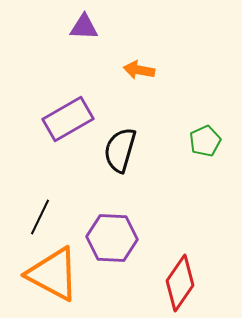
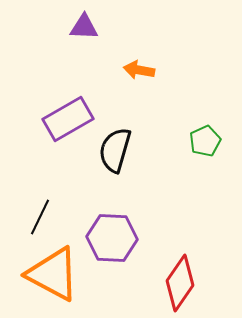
black semicircle: moved 5 px left
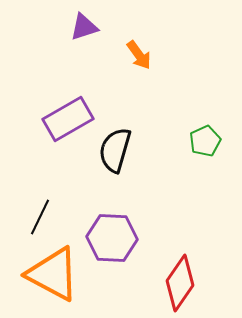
purple triangle: rotated 20 degrees counterclockwise
orange arrow: moved 15 px up; rotated 136 degrees counterclockwise
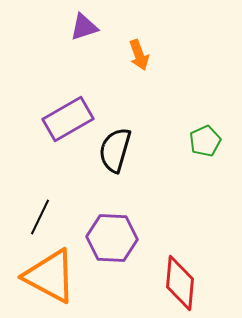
orange arrow: rotated 16 degrees clockwise
orange triangle: moved 3 px left, 2 px down
red diamond: rotated 30 degrees counterclockwise
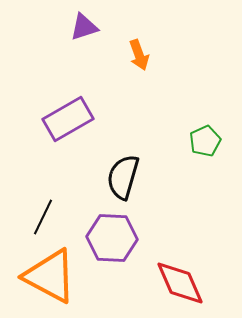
black semicircle: moved 8 px right, 27 px down
black line: moved 3 px right
red diamond: rotated 28 degrees counterclockwise
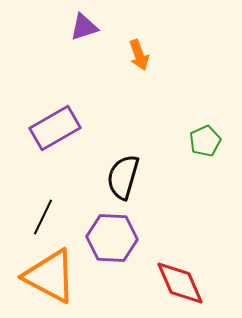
purple rectangle: moved 13 px left, 9 px down
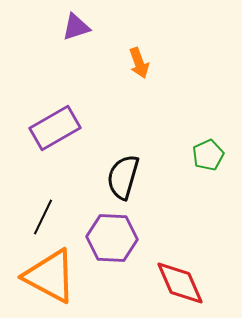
purple triangle: moved 8 px left
orange arrow: moved 8 px down
green pentagon: moved 3 px right, 14 px down
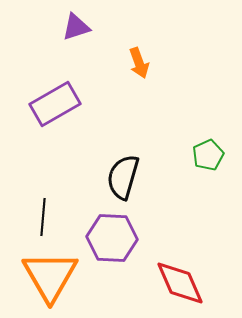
purple rectangle: moved 24 px up
black line: rotated 21 degrees counterclockwise
orange triangle: rotated 32 degrees clockwise
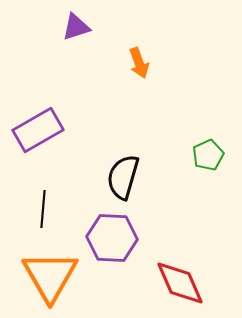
purple rectangle: moved 17 px left, 26 px down
black line: moved 8 px up
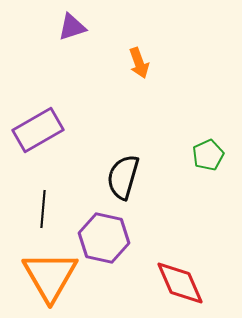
purple triangle: moved 4 px left
purple hexagon: moved 8 px left; rotated 9 degrees clockwise
